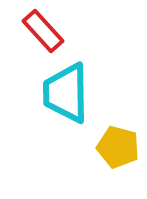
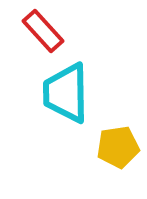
yellow pentagon: rotated 24 degrees counterclockwise
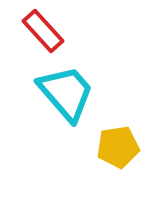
cyan trapezoid: rotated 140 degrees clockwise
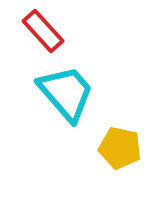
yellow pentagon: moved 2 px right, 1 px down; rotated 21 degrees clockwise
